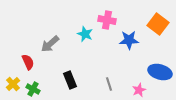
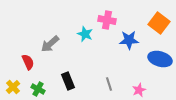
orange square: moved 1 px right, 1 px up
blue ellipse: moved 13 px up
black rectangle: moved 2 px left, 1 px down
yellow cross: moved 3 px down
green cross: moved 5 px right
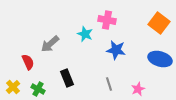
blue star: moved 13 px left, 10 px down; rotated 12 degrees clockwise
black rectangle: moved 1 px left, 3 px up
pink star: moved 1 px left, 1 px up
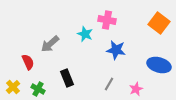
blue ellipse: moved 1 px left, 6 px down
gray line: rotated 48 degrees clockwise
pink star: moved 2 px left
